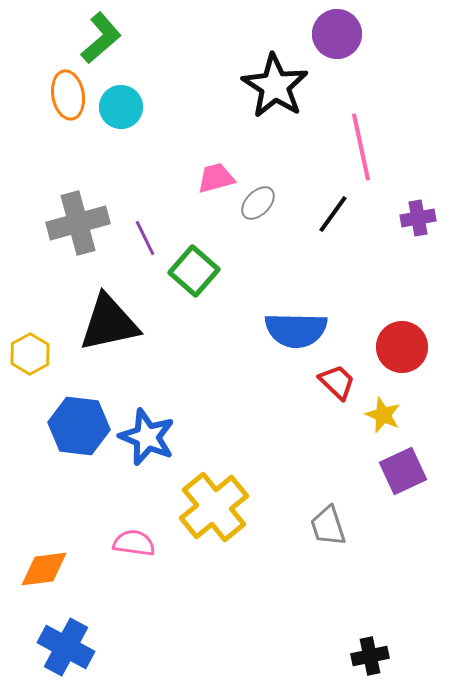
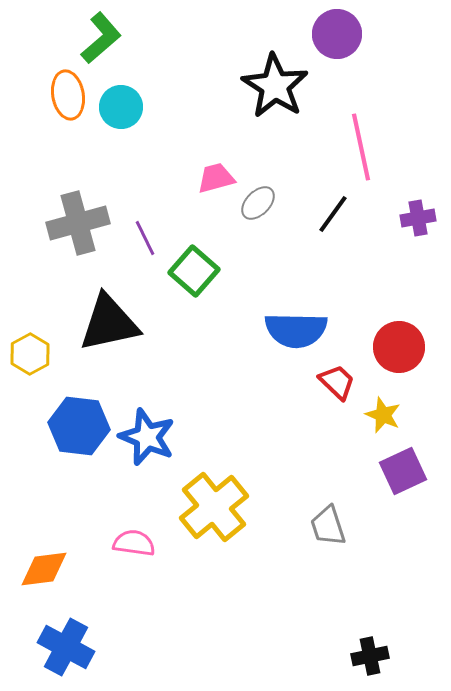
red circle: moved 3 px left
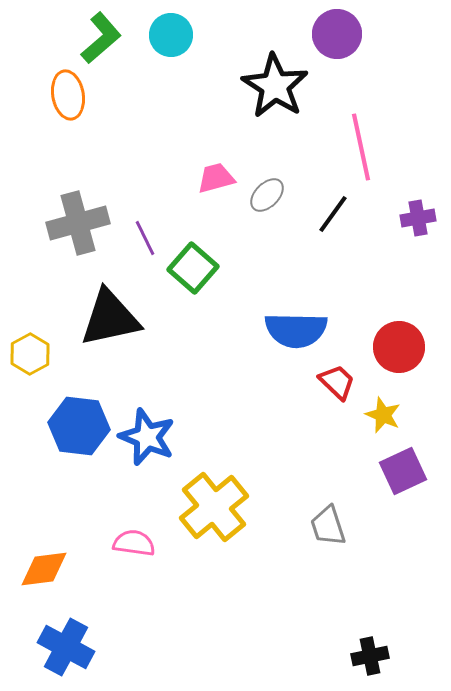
cyan circle: moved 50 px right, 72 px up
gray ellipse: moved 9 px right, 8 px up
green square: moved 1 px left, 3 px up
black triangle: moved 1 px right, 5 px up
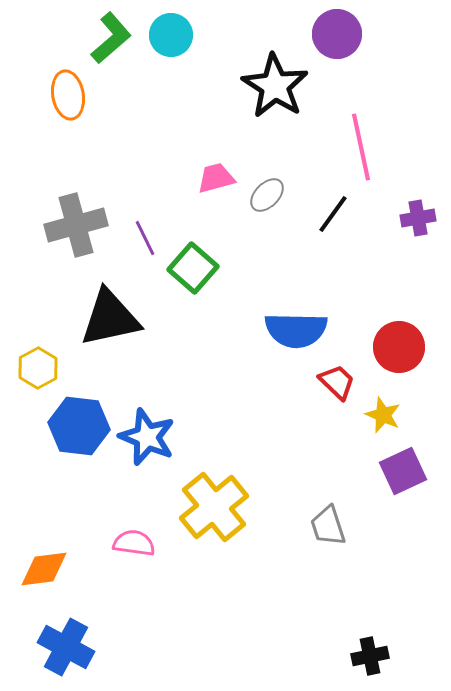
green L-shape: moved 10 px right
gray cross: moved 2 px left, 2 px down
yellow hexagon: moved 8 px right, 14 px down
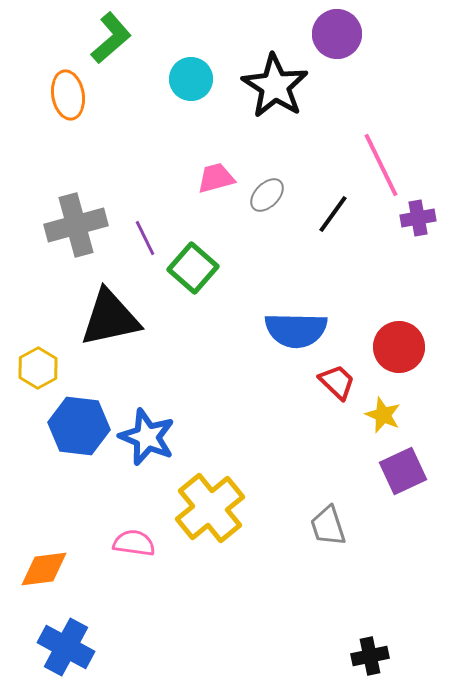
cyan circle: moved 20 px right, 44 px down
pink line: moved 20 px right, 18 px down; rotated 14 degrees counterclockwise
yellow cross: moved 4 px left, 1 px down
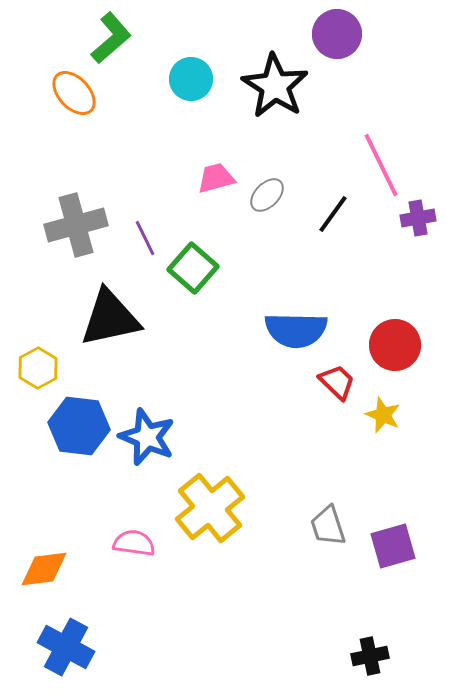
orange ellipse: moved 6 px right, 2 px up; rotated 33 degrees counterclockwise
red circle: moved 4 px left, 2 px up
purple square: moved 10 px left, 75 px down; rotated 9 degrees clockwise
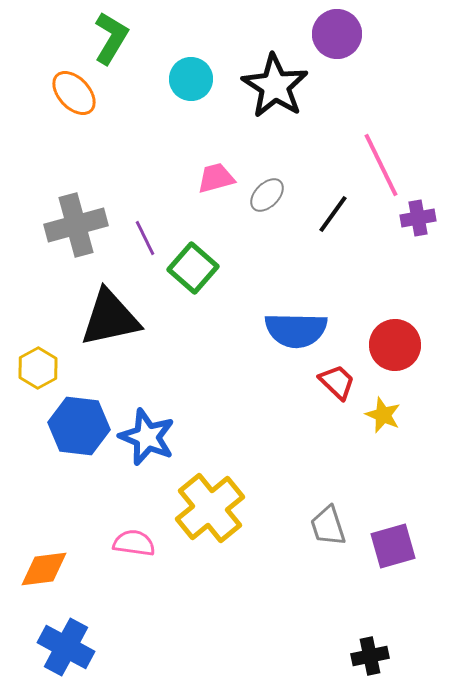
green L-shape: rotated 18 degrees counterclockwise
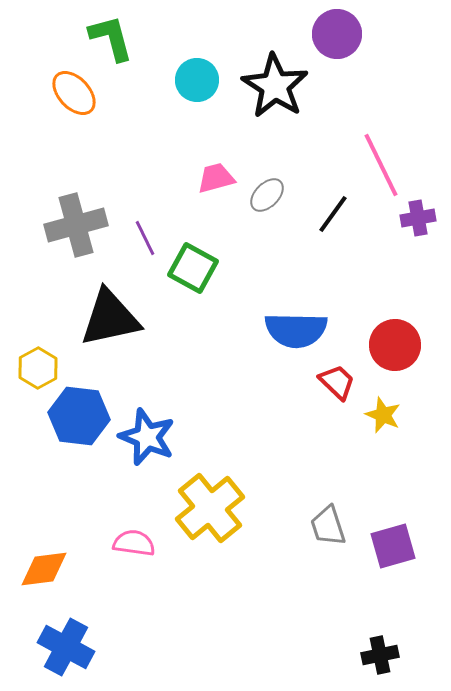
green L-shape: rotated 46 degrees counterclockwise
cyan circle: moved 6 px right, 1 px down
green square: rotated 12 degrees counterclockwise
blue hexagon: moved 10 px up
black cross: moved 10 px right, 1 px up
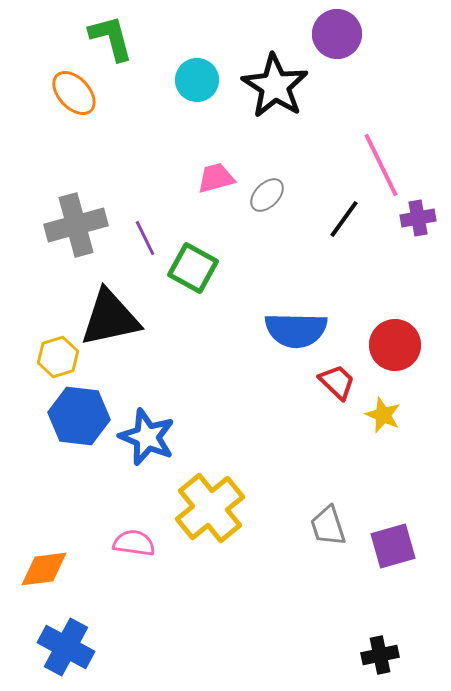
black line: moved 11 px right, 5 px down
yellow hexagon: moved 20 px right, 11 px up; rotated 12 degrees clockwise
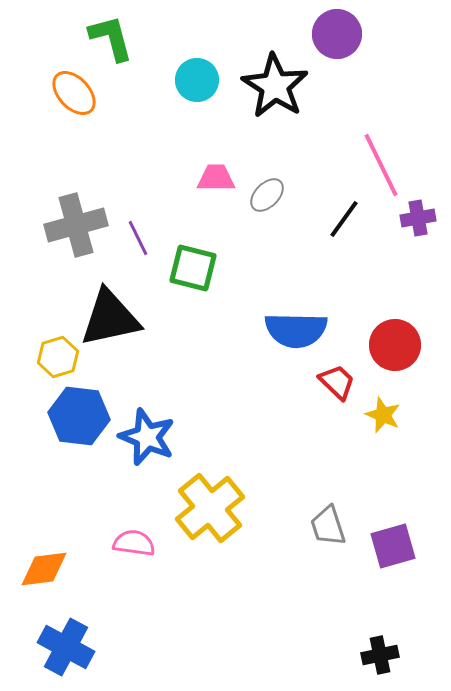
pink trapezoid: rotated 15 degrees clockwise
purple line: moved 7 px left
green square: rotated 15 degrees counterclockwise
